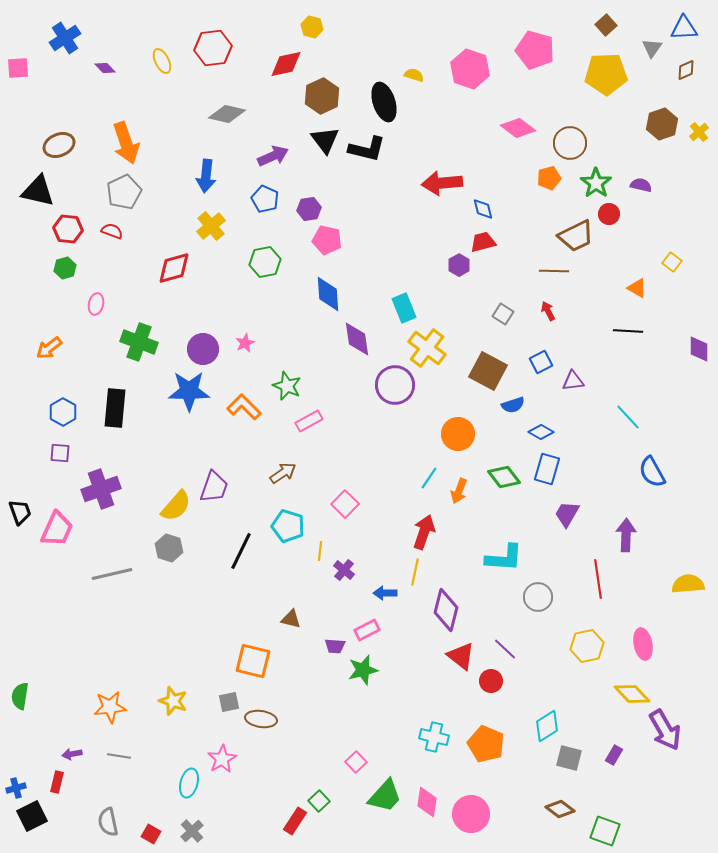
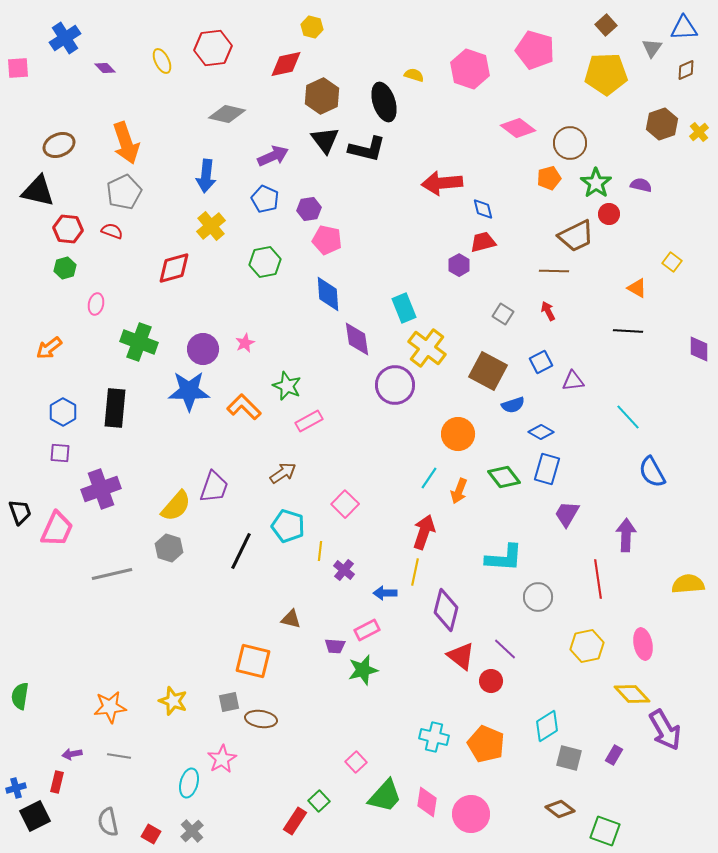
black square at (32, 816): moved 3 px right
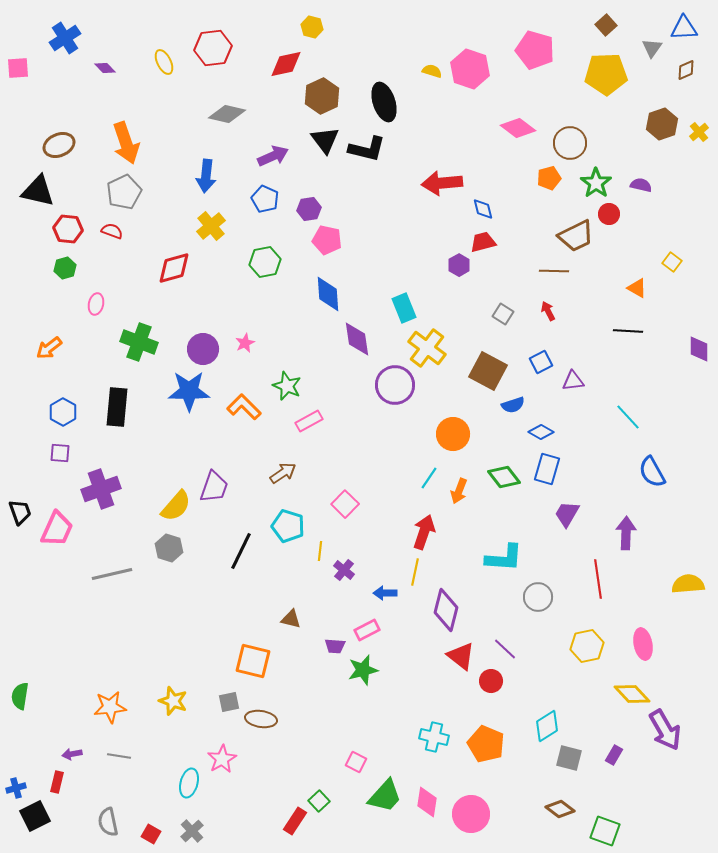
yellow ellipse at (162, 61): moved 2 px right, 1 px down
yellow semicircle at (414, 75): moved 18 px right, 4 px up
black rectangle at (115, 408): moved 2 px right, 1 px up
orange circle at (458, 434): moved 5 px left
purple arrow at (626, 535): moved 2 px up
pink square at (356, 762): rotated 20 degrees counterclockwise
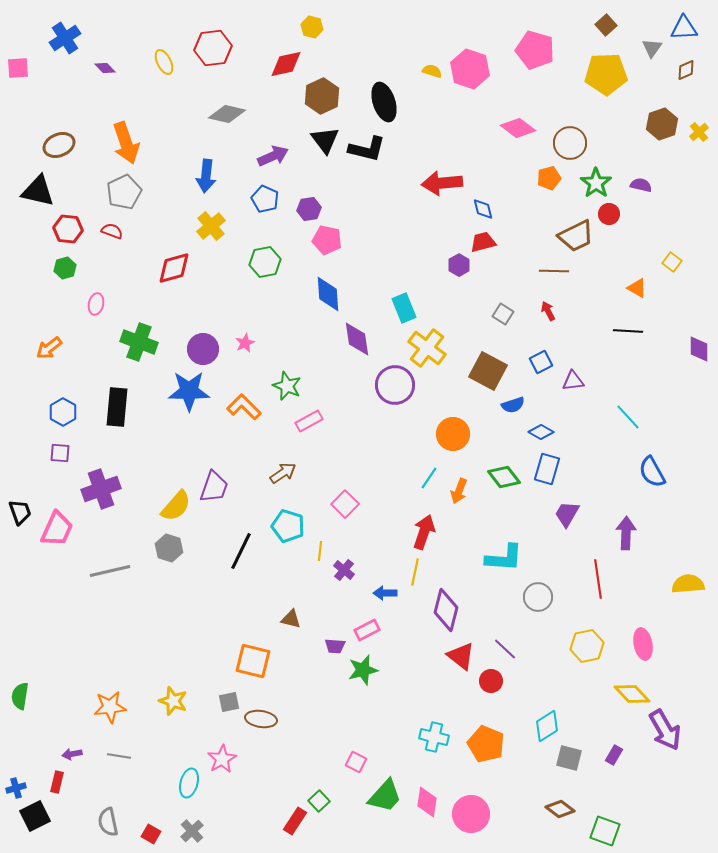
gray line at (112, 574): moved 2 px left, 3 px up
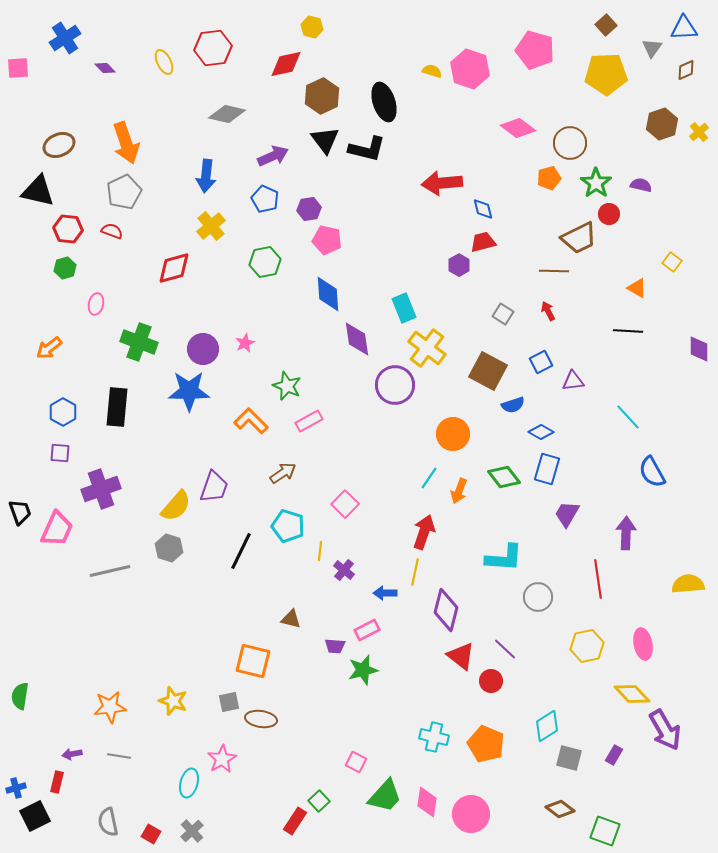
brown trapezoid at (576, 236): moved 3 px right, 2 px down
orange L-shape at (244, 407): moved 7 px right, 14 px down
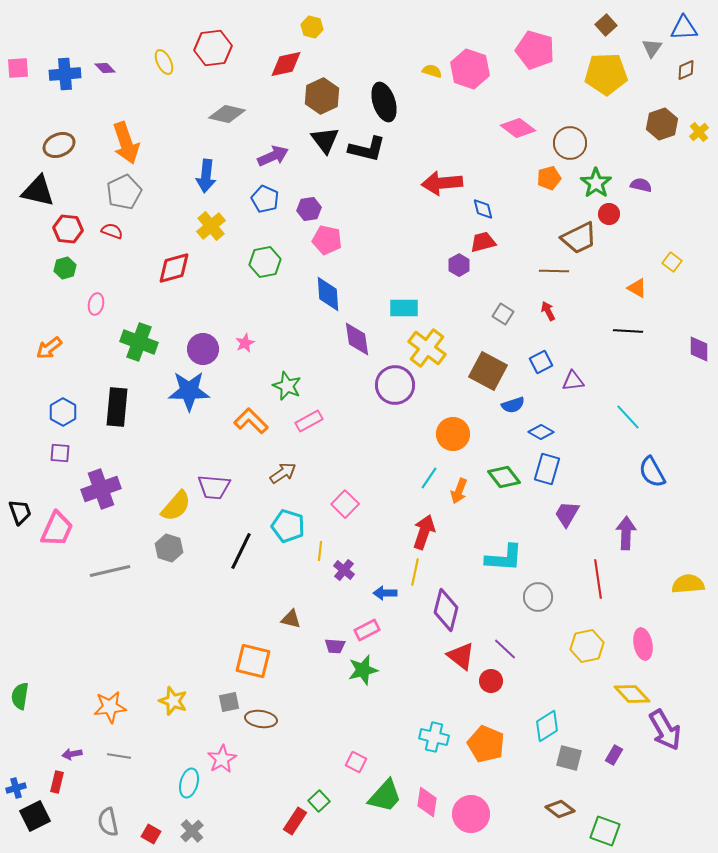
blue cross at (65, 38): moved 36 px down; rotated 28 degrees clockwise
cyan rectangle at (404, 308): rotated 68 degrees counterclockwise
purple trapezoid at (214, 487): rotated 76 degrees clockwise
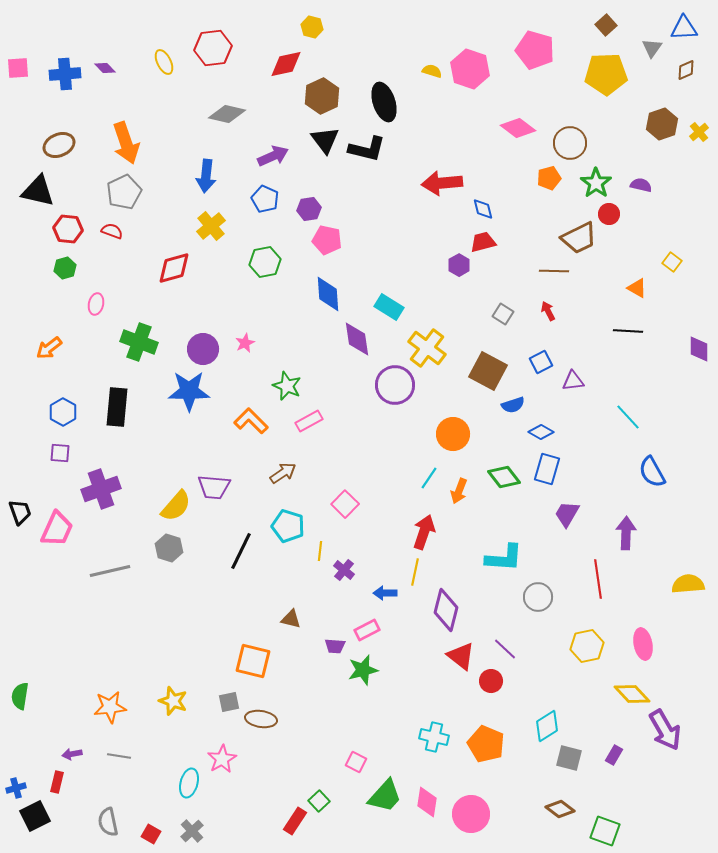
cyan rectangle at (404, 308): moved 15 px left, 1 px up; rotated 32 degrees clockwise
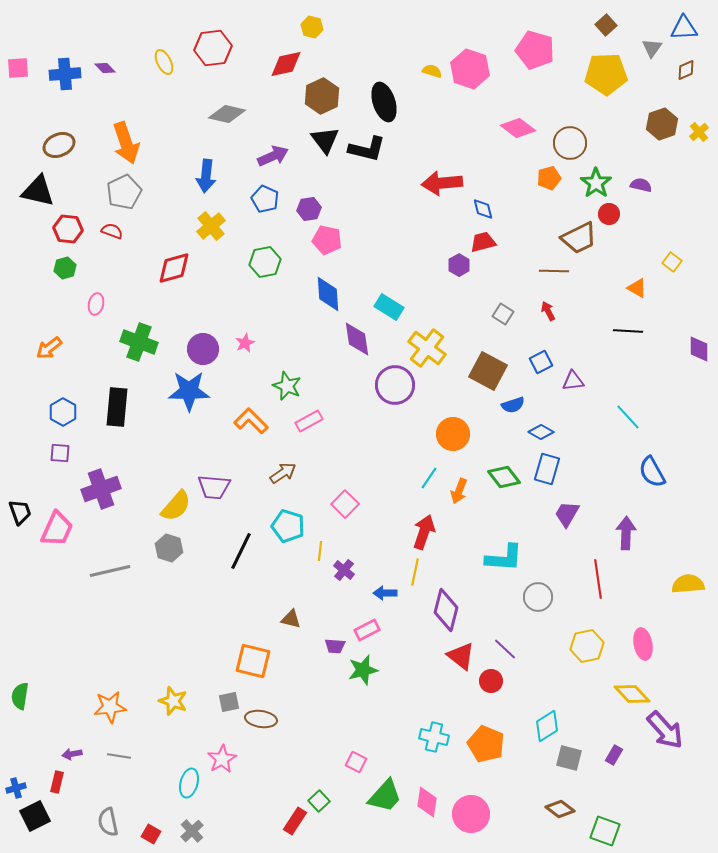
purple arrow at (665, 730): rotated 12 degrees counterclockwise
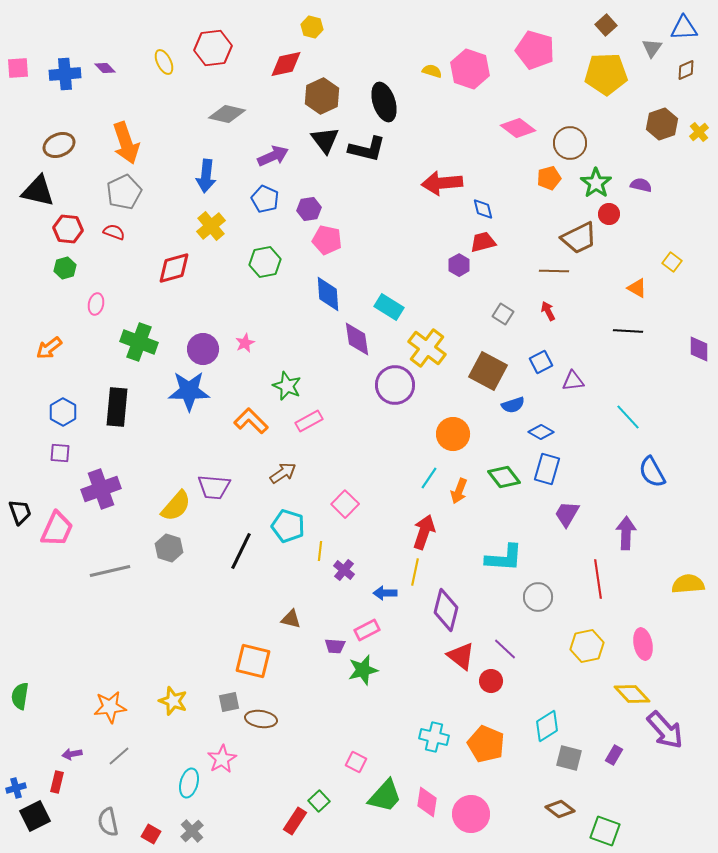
red semicircle at (112, 231): moved 2 px right, 1 px down
gray line at (119, 756): rotated 50 degrees counterclockwise
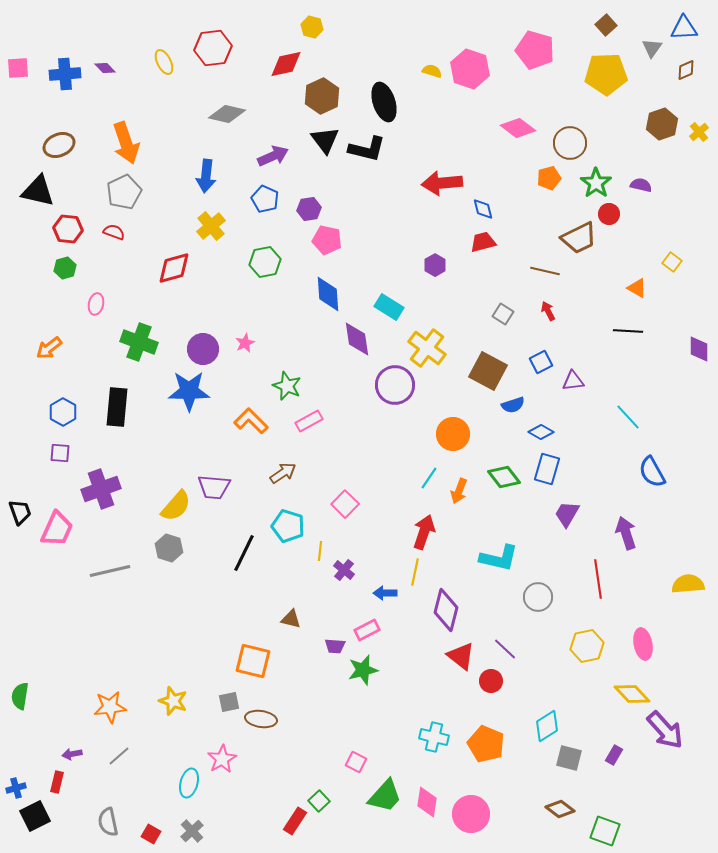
purple hexagon at (459, 265): moved 24 px left
brown line at (554, 271): moved 9 px left; rotated 12 degrees clockwise
purple arrow at (626, 533): rotated 20 degrees counterclockwise
black line at (241, 551): moved 3 px right, 2 px down
cyan L-shape at (504, 558): moved 5 px left; rotated 9 degrees clockwise
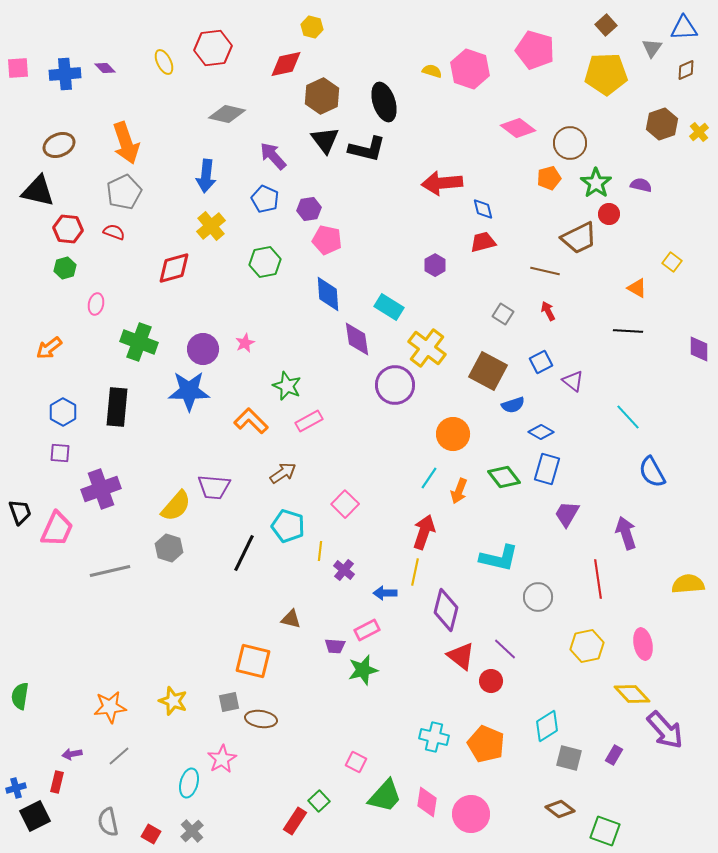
purple arrow at (273, 156): rotated 108 degrees counterclockwise
purple triangle at (573, 381): rotated 45 degrees clockwise
